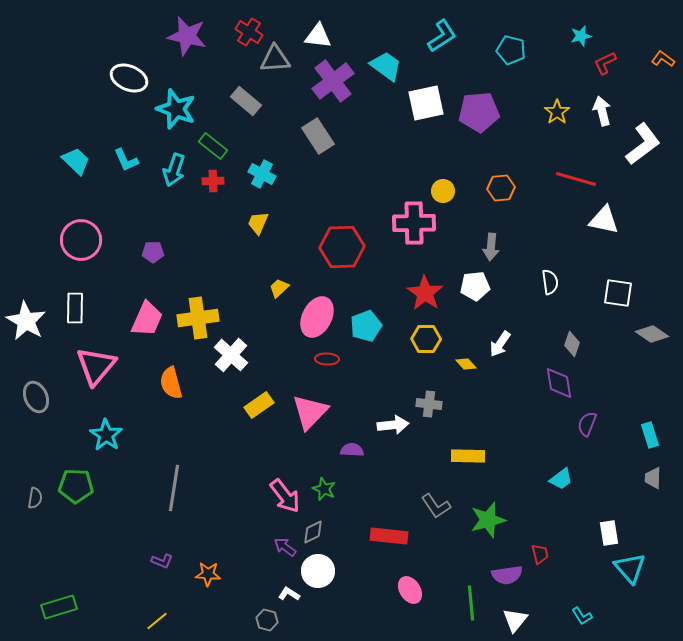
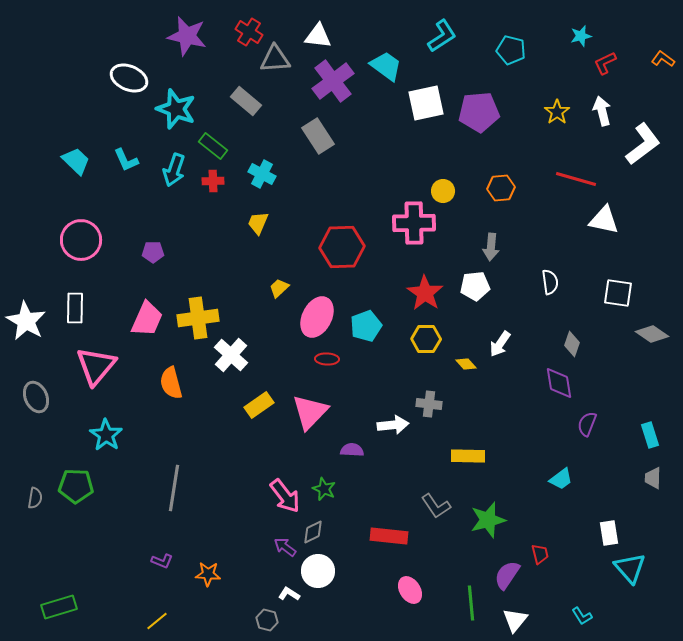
purple semicircle at (507, 575): rotated 132 degrees clockwise
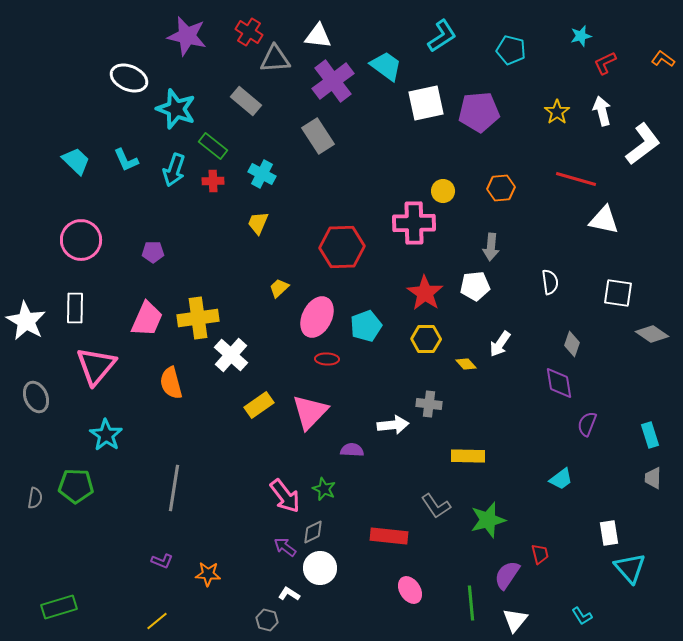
white circle at (318, 571): moved 2 px right, 3 px up
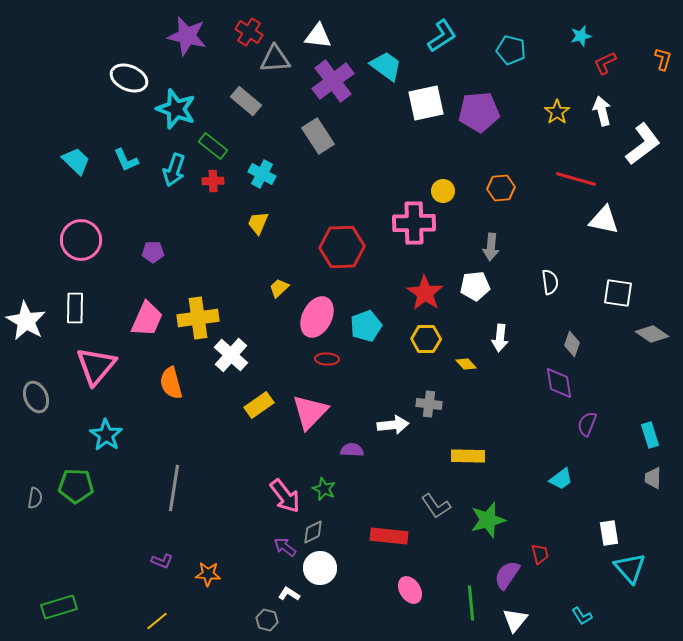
orange L-shape at (663, 59): rotated 70 degrees clockwise
white arrow at (500, 344): moved 6 px up; rotated 28 degrees counterclockwise
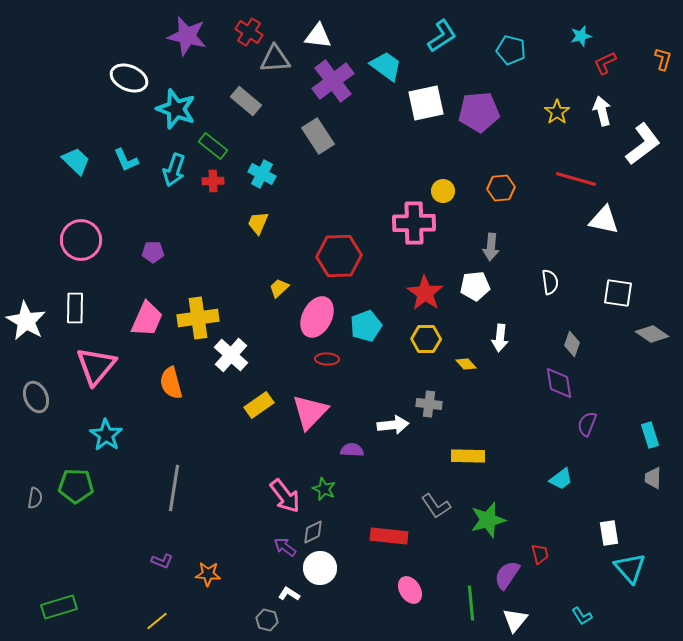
red hexagon at (342, 247): moved 3 px left, 9 px down
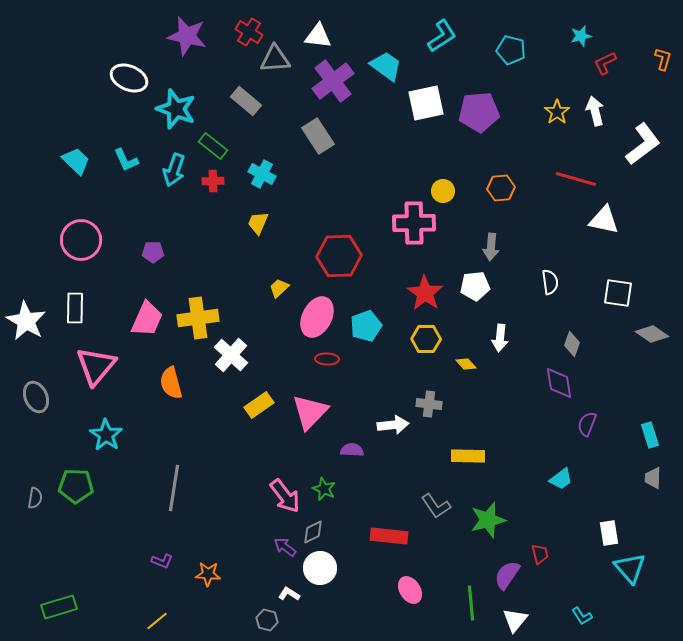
white arrow at (602, 111): moved 7 px left
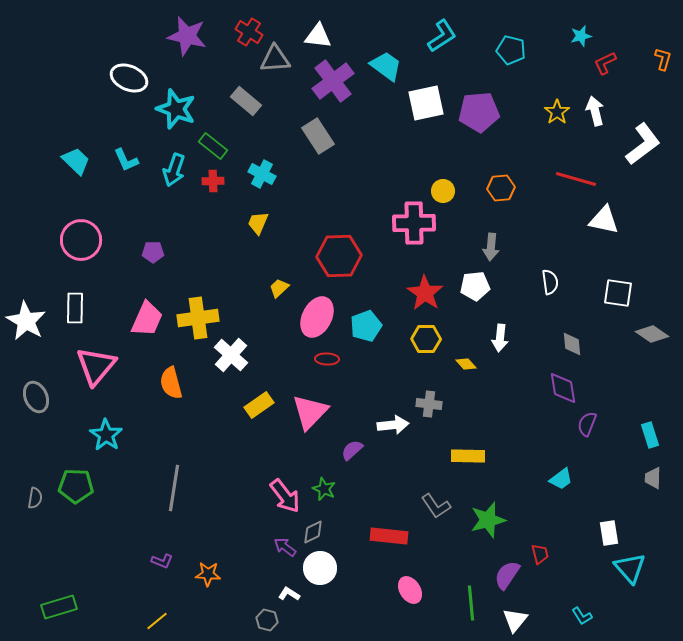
gray diamond at (572, 344): rotated 25 degrees counterclockwise
purple diamond at (559, 383): moved 4 px right, 5 px down
purple semicircle at (352, 450): rotated 45 degrees counterclockwise
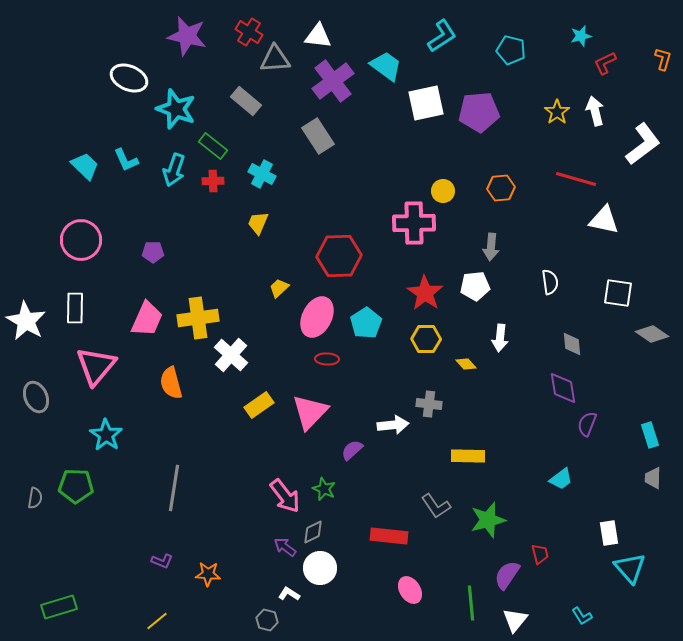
cyan trapezoid at (76, 161): moved 9 px right, 5 px down
cyan pentagon at (366, 326): moved 3 px up; rotated 12 degrees counterclockwise
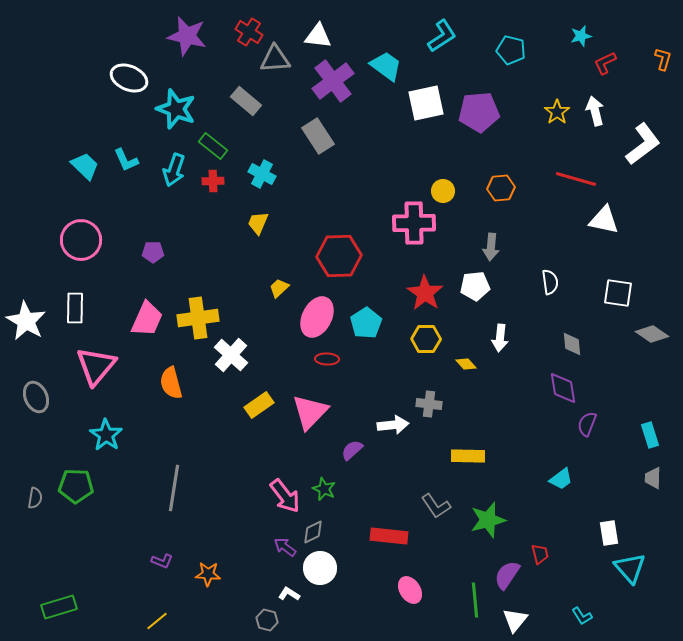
green line at (471, 603): moved 4 px right, 3 px up
